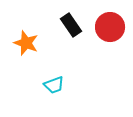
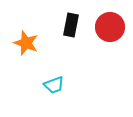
black rectangle: rotated 45 degrees clockwise
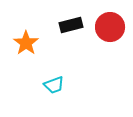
black rectangle: rotated 65 degrees clockwise
orange star: rotated 15 degrees clockwise
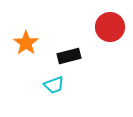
black rectangle: moved 2 px left, 31 px down
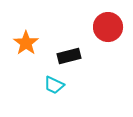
red circle: moved 2 px left
cyan trapezoid: rotated 45 degrees clockwise
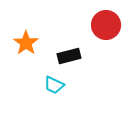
red circle: moved 2 px left, 2 px up
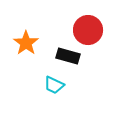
red circle: moved 18 px left, 5 px down
black rectangle: moved 1 px left; rotated 30 degrees clockwise
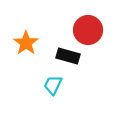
cyan trapezoid: moved 1 px left; rotated 90 degrees clockwise
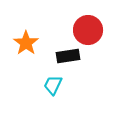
black rectangle: rotated 25 degrees counterclockwise
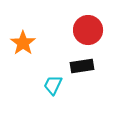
orange star: moved 3 px left
black rectangle: moved 14 px right, 10 px down
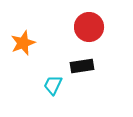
red circle: moved 1 px right, 3 px up
orange star: rotated 15 degrees clockwise
